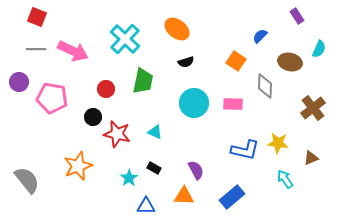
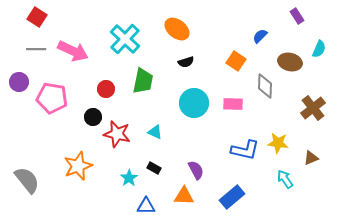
red square: rotated 12 degrees clockwise
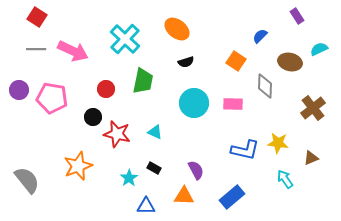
cyan semicircle: rotated 138 degrees counterclockwise
purple circle: moved 8 px down
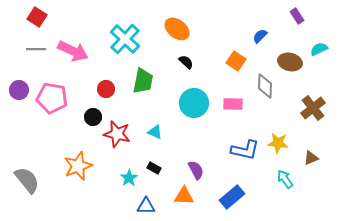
black semicircle: rotated 119 degrees counterclockwise
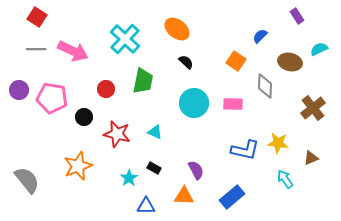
black circle: moved 9 px left
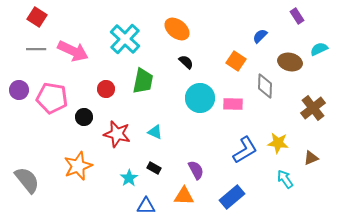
cyan circle: moved 6 px right, 5 px up
blue L-shape: rotated 44 degrees counterclockwise
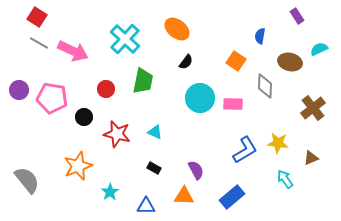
blue semicircle: rotated 35 degrees counterclockwise
gray line: moved 3 px right, 6 px up; rotated 30 degrees clockwise
black semicircle: rotated 84 degrees clockwise
cyan star: moved 19 px left, 14 px down
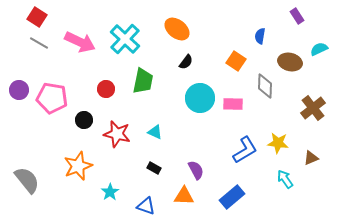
pink arrow: moved 7 px right, 9 px up
black circle: moved 3 px down
blue triangle: rotated 18 degrees clockwise
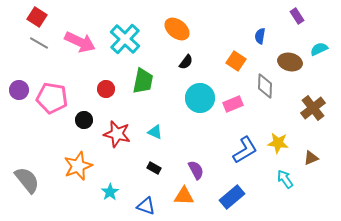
pink rectangle: rotated 24 degrees counterclockwise
